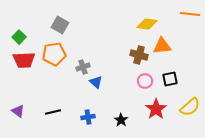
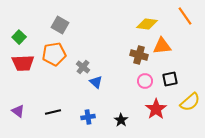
orange line: moved 5 px left, 2 px down; rotated 48 degrees clockwise
red trapezoid: moved 1 px left, 3 px down
gray cross: rotated 32 degrees counterclockwise
yellow semicircle: moved 5 px up
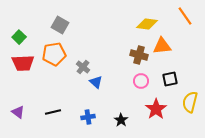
pink circle: moved 4 px left
yellow semicircle: rotated 145 degrees clockwise
purple triangle: moved 1 px down
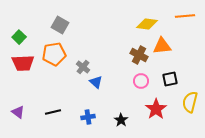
orange line: rotated 60 degrees counterclockwise
brown cross: rotated 12 degrees clockwise
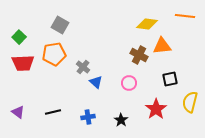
orange line: rotated 12 degrees clockwise
pink circle: moved 12 px left, 2 px down
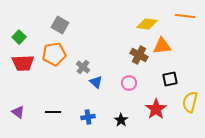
black line: rotated 14 degrees clockwise
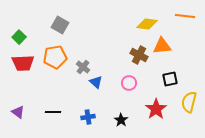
orange pentagon: moved 1 px right, 3 px down
yellow semicircle: moved 1 px left
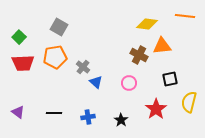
gray square: moved 1 px left, 2 px down
black line: moved 1 px right, 1 px down
